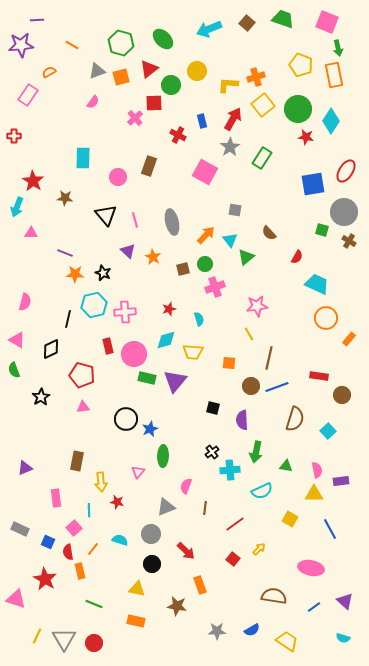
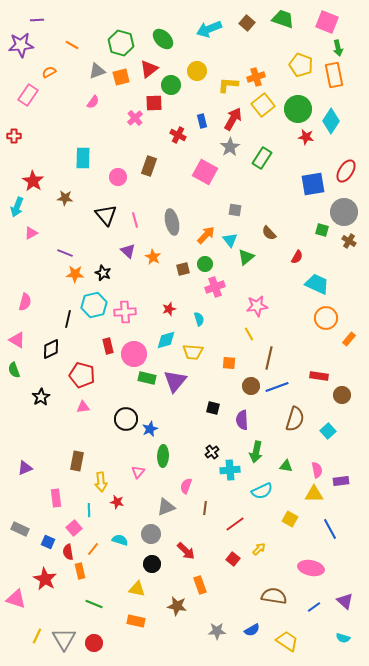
pink triangle at (31, 233): rotated 32 degrees counterclockwise
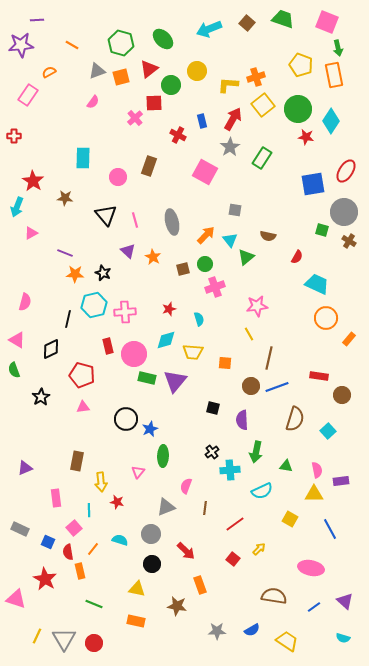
brown semicircle at (269, 233): moved 1 px left, 3 px down; rotated 35 degrees counterclockwise
orange square at (229, 363): moved 4 px left
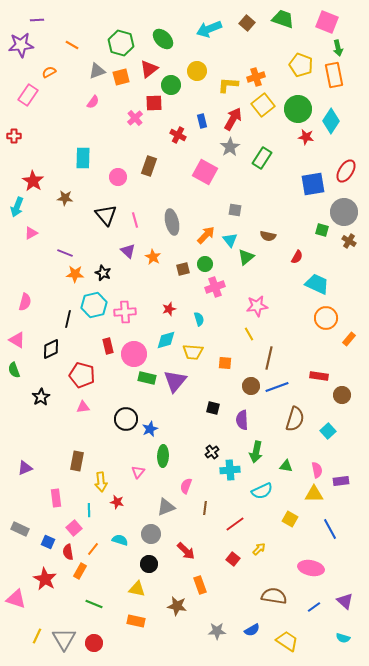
black circle at (152, 564): moved 3 px left
orange rectangle at (80, 571): rotated 42 degrees clockwise
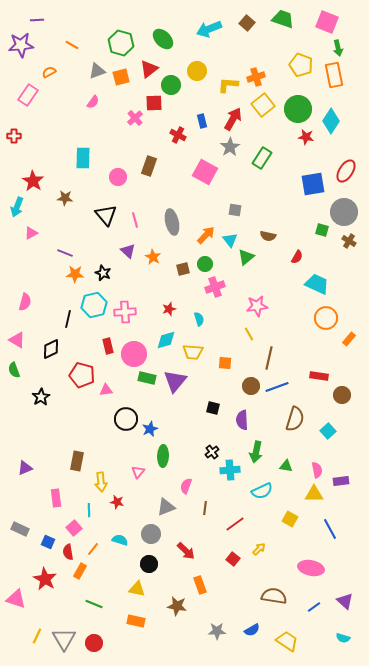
pink triangle at (83, 407): moved 23 px right, 17 px up
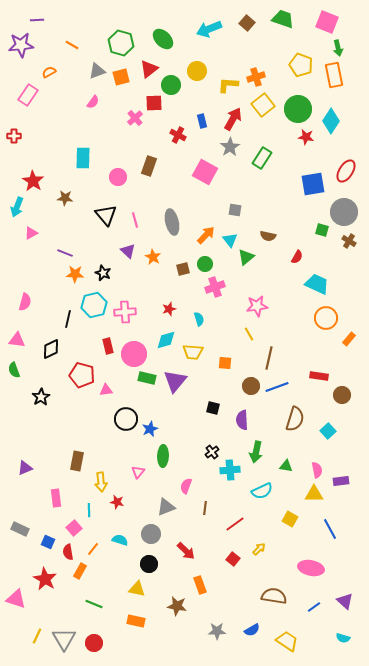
pink triangle at (17, 340): rotated 24 degrees counterclockwise
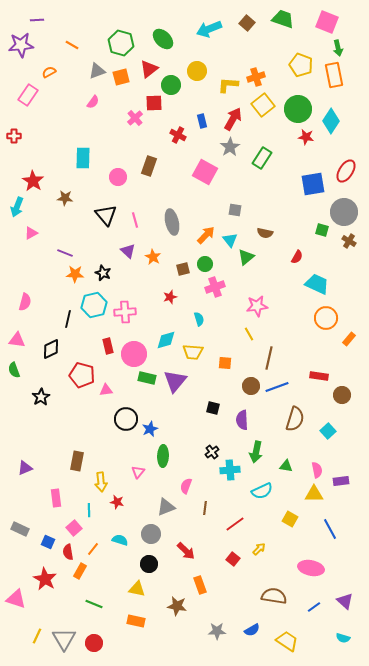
brown semicircle at (268, 236): moved 3 px left, 3 px up
red star at (169, 309): moved 1 px right, 12 px up
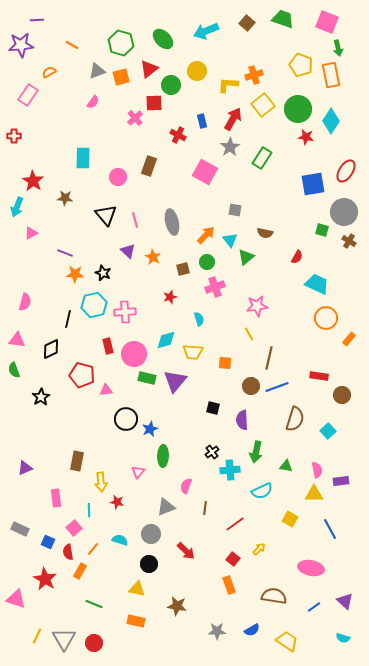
cyan arrow at (209, 29): moved 3 px left, 2 px down
orange rectangle at (334, 75): moved 3 px left
orange cross at (256, 77): moved 2 px left, 2 px up
green circle at (205, 264): moved 2 px right, 2 px up
orange rectangle at (200, 585): moved 29 px right
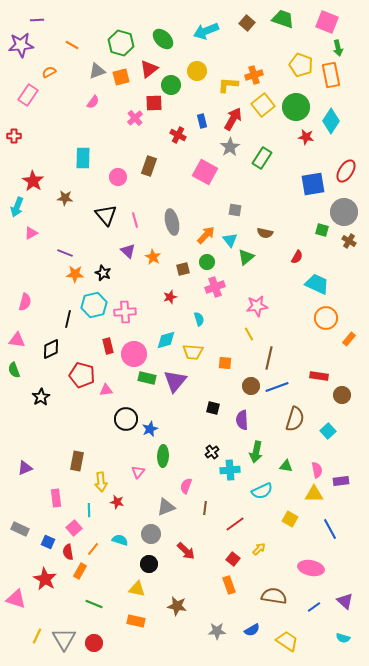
green circle at (298, 109): moved 2 px left, 2 px up
